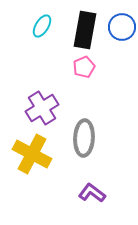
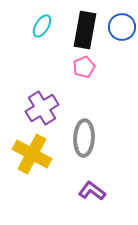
purple L-shape: moved 2 px up
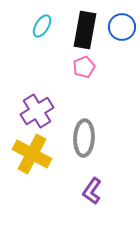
purple cross: moved 5 px left, 3 px down
purple L-shape: rotated 92 degrees counterclockwise
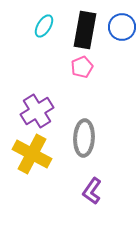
cyan ellipse: moved 2 px right
pink pentagon: moved 2 px left
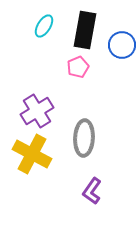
blue circle: moved 18 px down
pink pentagon: moved 4 px left
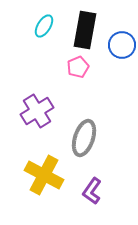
gray ellipse: rotated 15 degrees clockwise
yellow cross: moved 12 px right, 21 px down
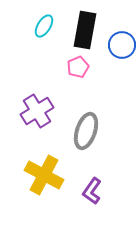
gray ellipse: moved 2 px right, 7 px up
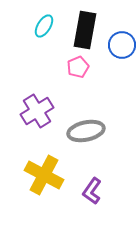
gray ellipse: rotated 60 degrees clockwise
